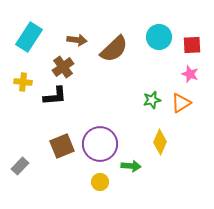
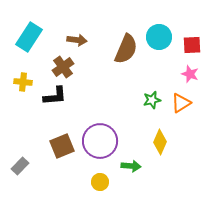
brown semicircle: moved 12 px right; rotated 24 degrees counterclockwise
purple circle: moved 3 px up
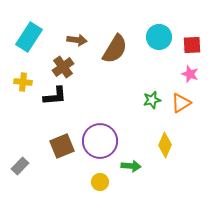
brown semicircle: moved 11 px left; rotated 8 degrees clockwise
yellow diamond: moved 5 px right, 3 px down
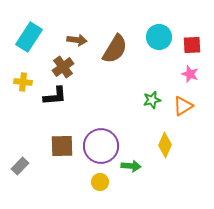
orange triangle: moved 2 px right, 3 px down
purple circle: moved 1 px right, 5 px down
brown square: rotated 20 degrees clockwise
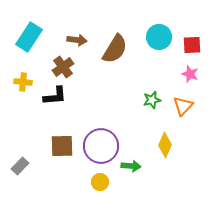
orange triangle: rotated 15 degrees counterclockwise
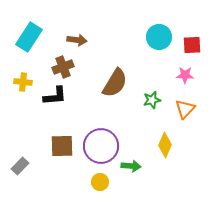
brown semicircle: moved 34 px down
brown cross: rotated 15 degrees clockwise
pink star: moved 5 px left, 1 px down; rotated 18 degrees counterclockwise
orange triangle: moved 2 px right, 3 px down
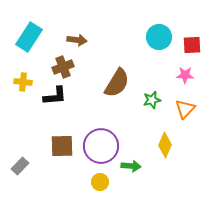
brown semicircle: moved 2 px right
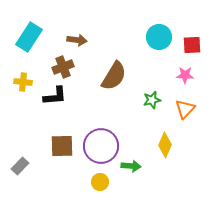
brown semicircle: moved 3 px left, 7 px up
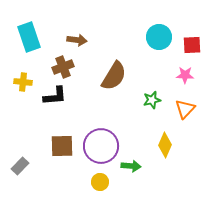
cyan rectangle: rotated 52 degrees counterclockwise
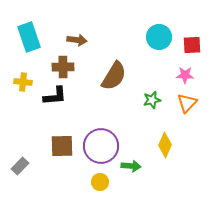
brown cross: rotated 20 degrees clockwise
orange triangle: moved 2 px right, 6 px up
